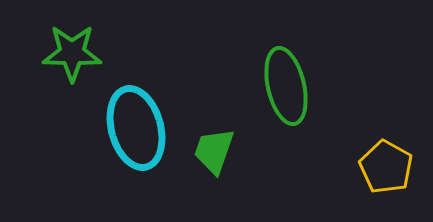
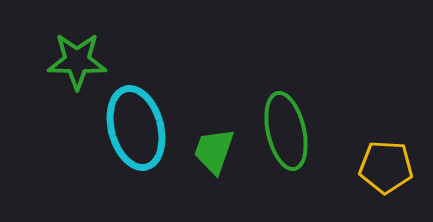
green star: moved 5 px right, 8 px down
green ellipse: moved 45 px down
yellow pentagon: rotated 26 degrees counterclockwise
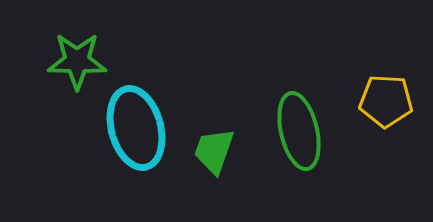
green ellipse: moved 13 px right
yellow pentagon: moved 66 px up
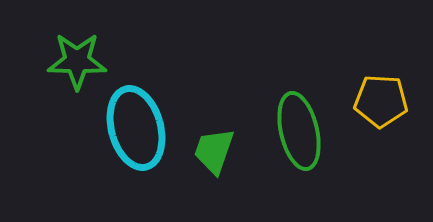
yellow pentagon: moved 5 px left
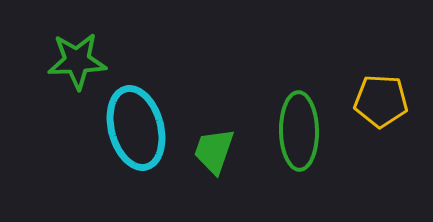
green star: rotated 4 degrees counterclockwise
green ellipse: rotated 12 degrees clockwise
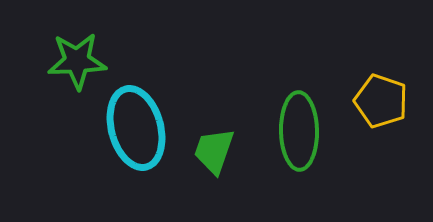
yellow pentagon: rotated 16 degrees clockwise
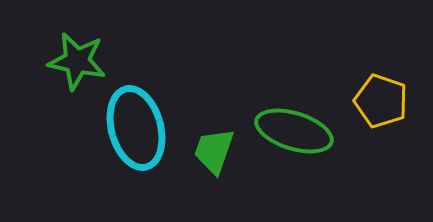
green star: rotated 14 degrees clockwise
green ellipse: moved 5 px left; rotated 72 degrees counterclockwise
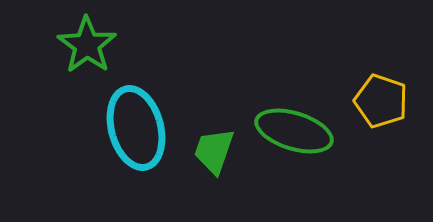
green star: moved 10 px right, 16 px up; rotated 24 degrees clockwise
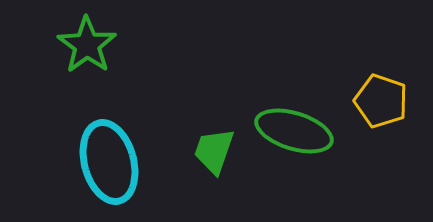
cyan ellipse: moved 27 px left, 34 px down
